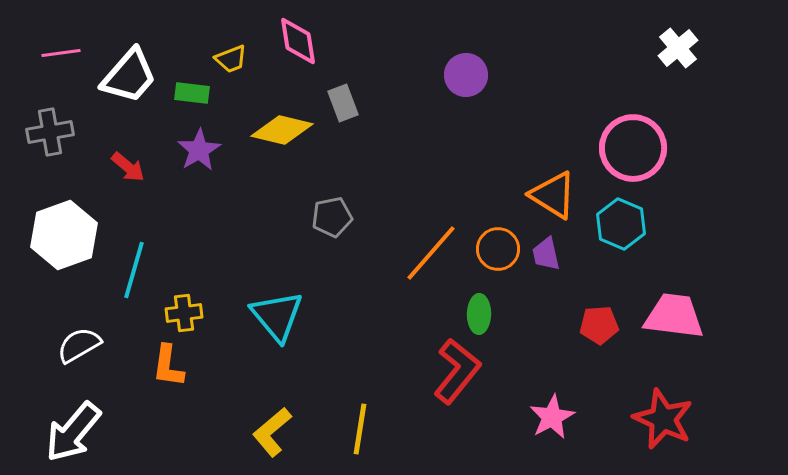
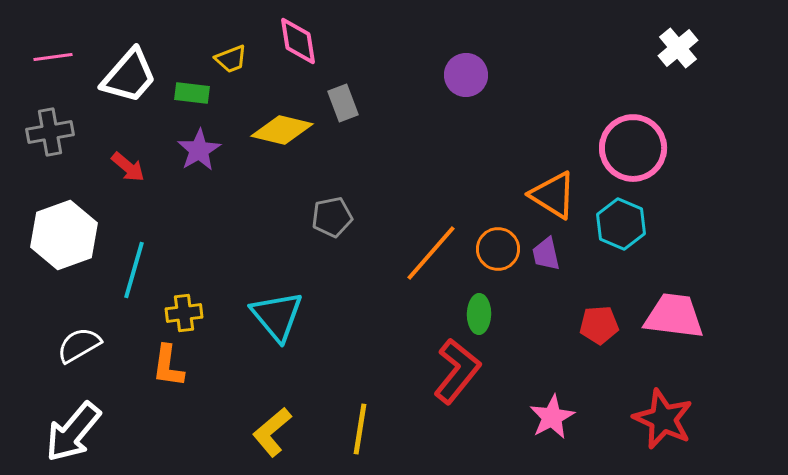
pink line: moved 8 px left, 4 px down
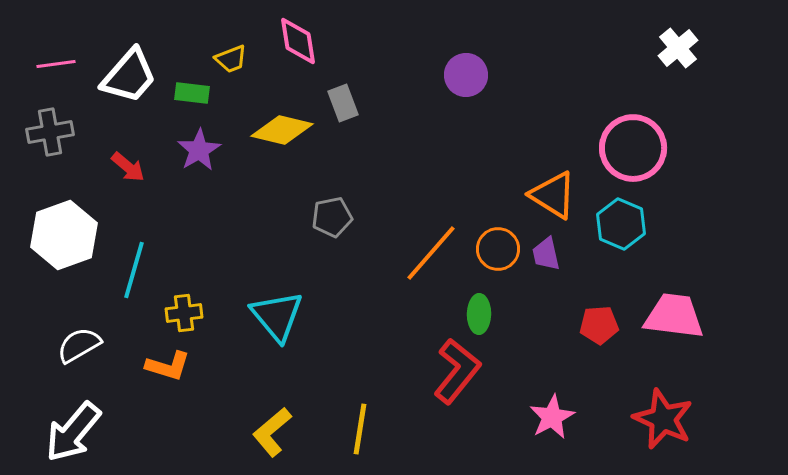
pink line: moved 3 px right, 7 px down
orange L-shape: rotated 81 degrees counterclockwise
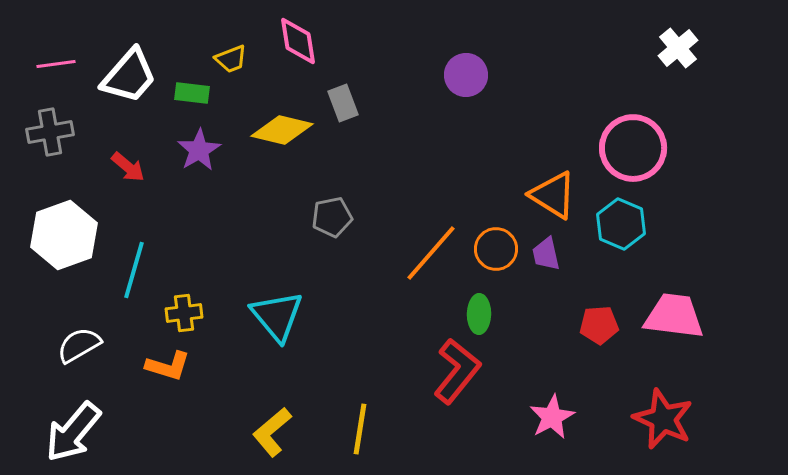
orange circle: moved 2 px left
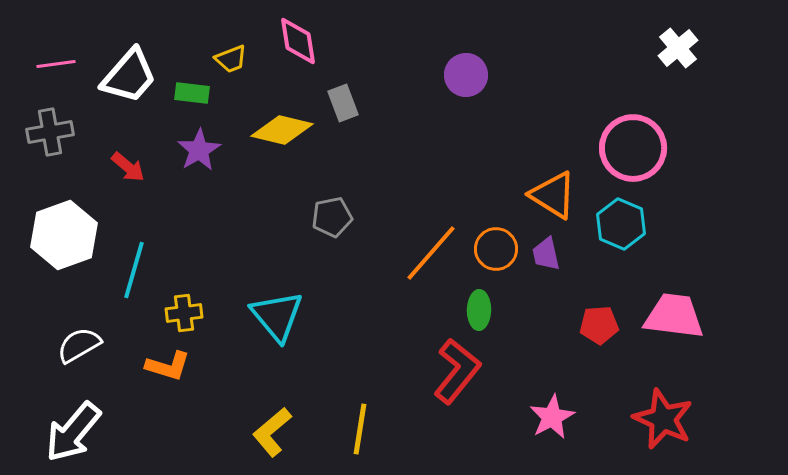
green ellipse: moved 4 px up
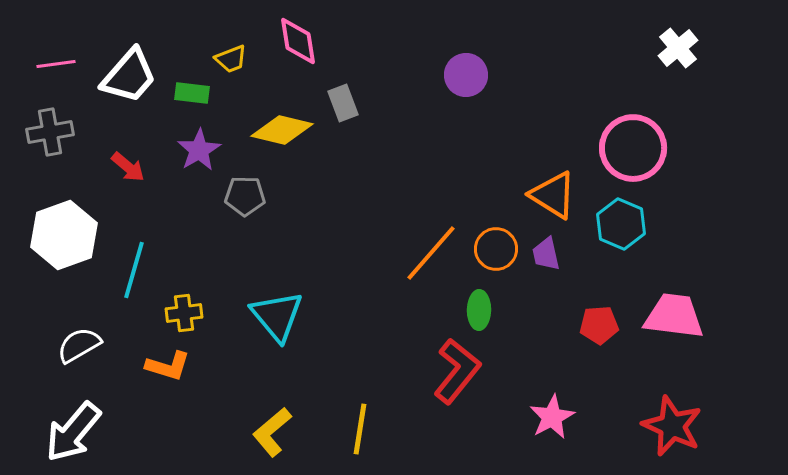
gray pentagon: moved 87 px left, 21 px up; rotated 12 degrees clockwise
red star: moved 9 px right, 7 px down
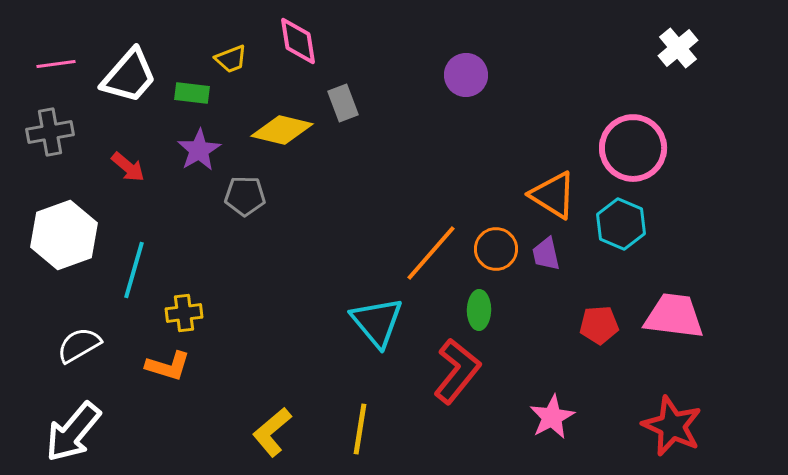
cyan triangle: moved 100 px right, 6 px down
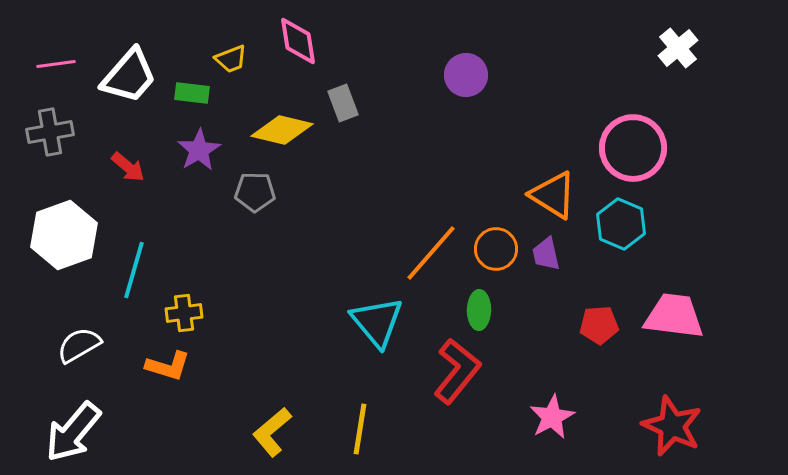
gray pentagon: moved 10 px right, 4 px up
